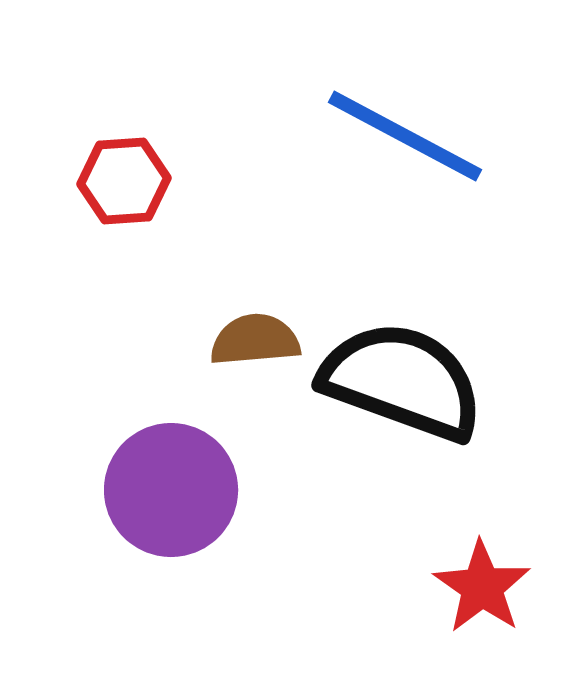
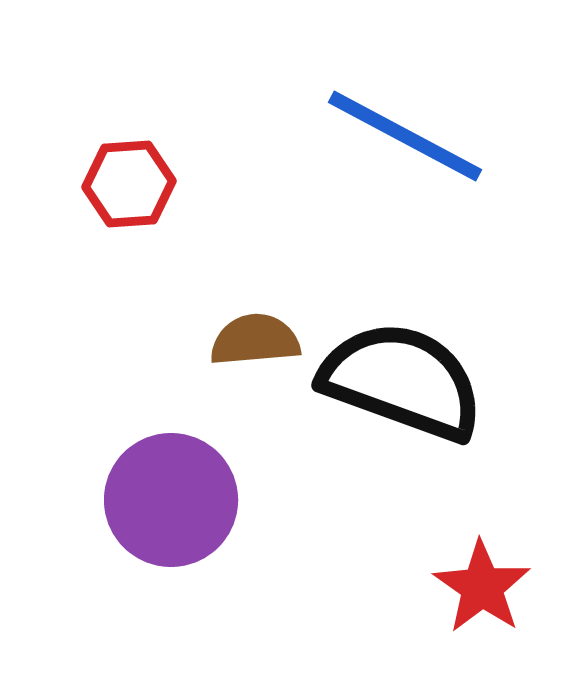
red hexagon: moved 5 px right, 3 px down
purple circle: moved 10 px down
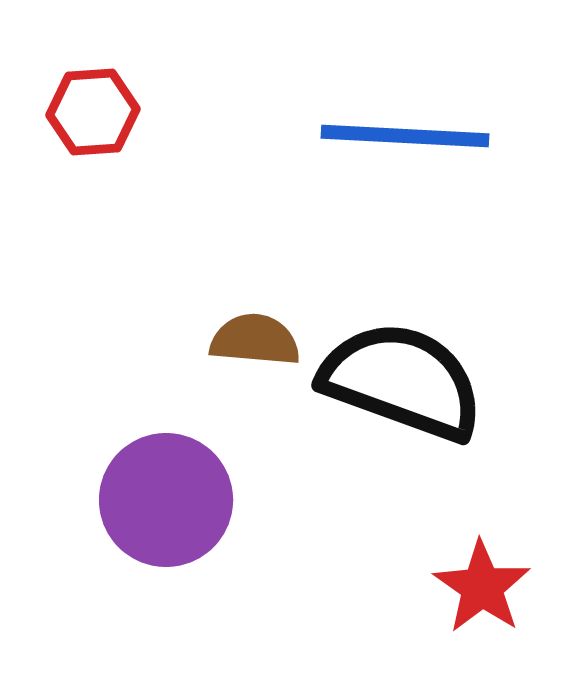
blue line: rotated 25 degrees counterclockwise
red hexagon: moved 36 px left, 72 px up
brown semicircle: rotated 10 degrees clockwise
purple circle: moved 5 px left
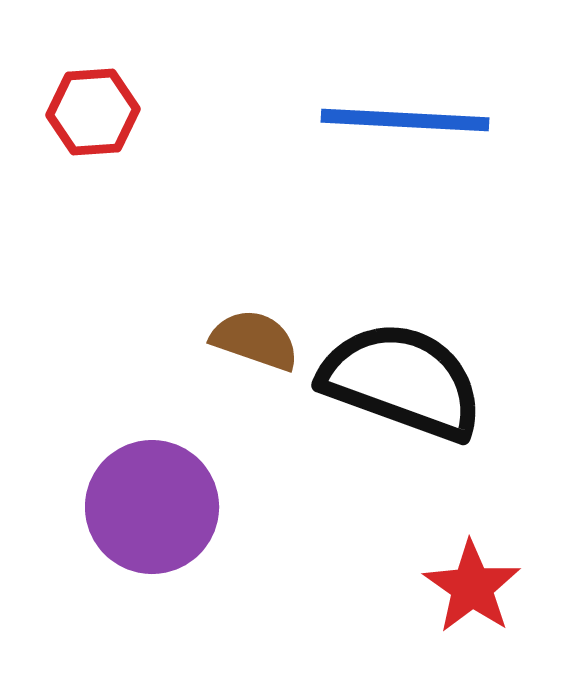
blue line: moved 16 px up
brown semicircle: rotated 14 degrees clockwise
purple circle: moved 14 px left, 7 px down
red star: moved 10 px left
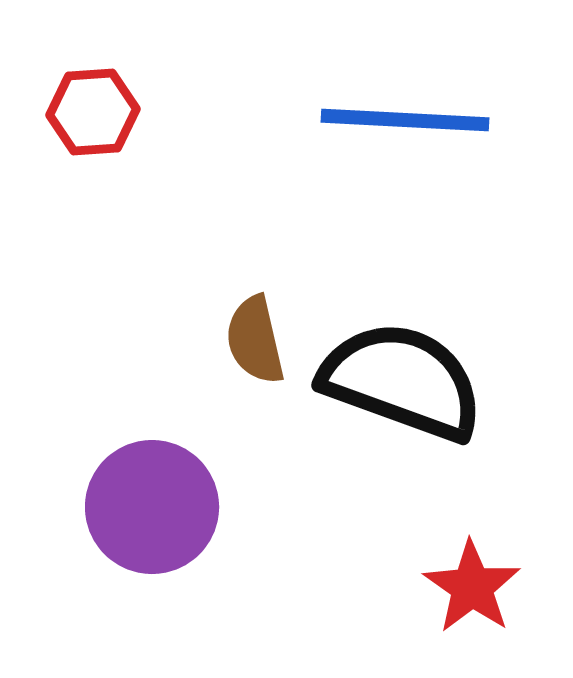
brown semicircle: rotated 122 degrees counterclockwise
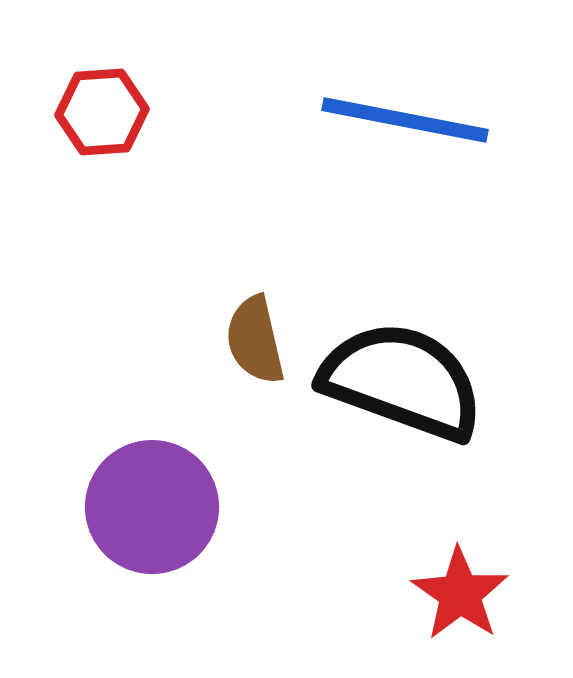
red hexagon: moved 9 px right
blue line: rotated 8 degrees clockwise
red star: moved 12 px left, 7 px down
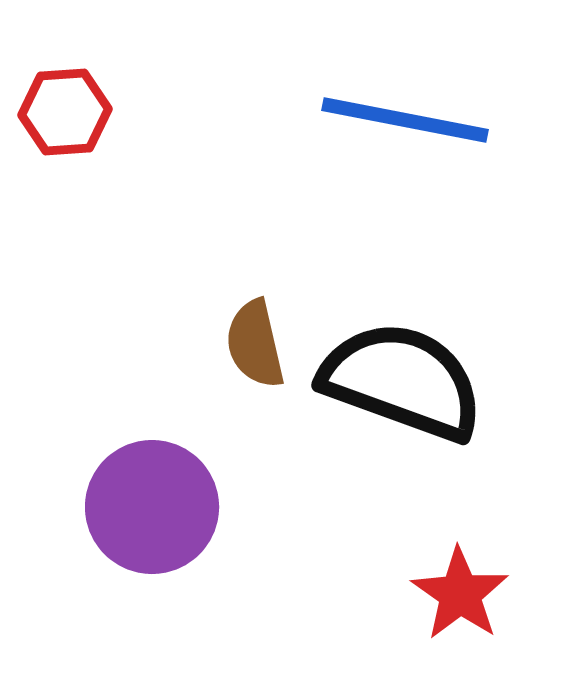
red hexagon: moved 37 px left
brown semicircle: moved 4 px down
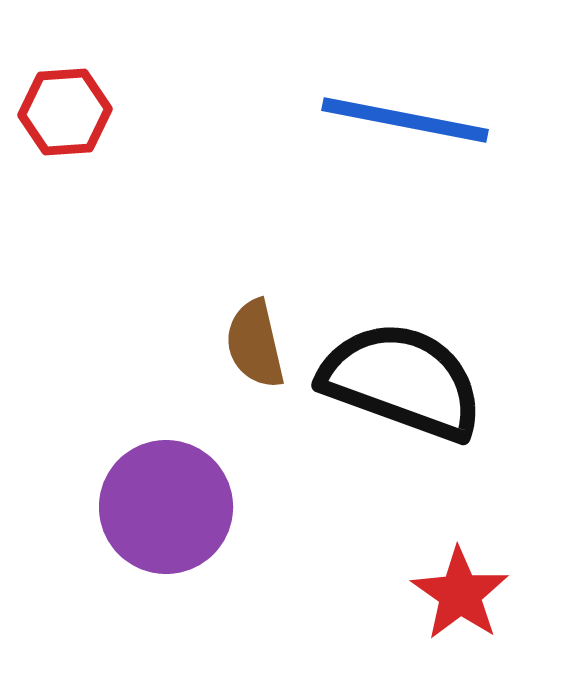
purple circle: moved 14 px right
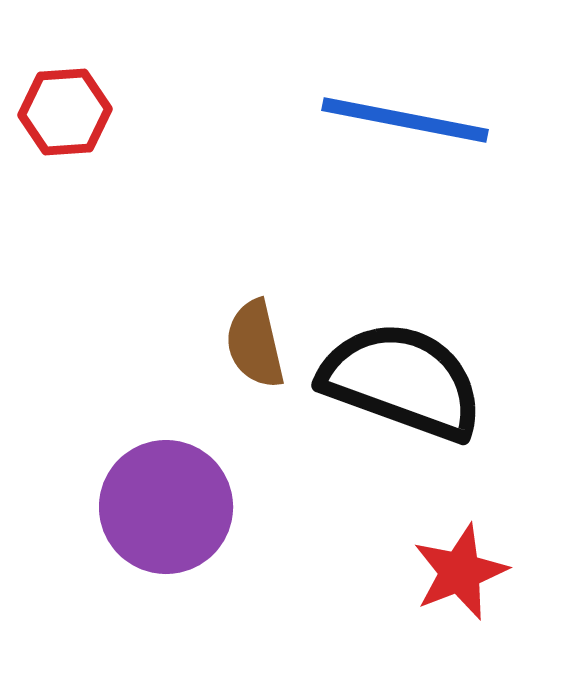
red star: moved 22 px up; rotated 16 degrees clockwise
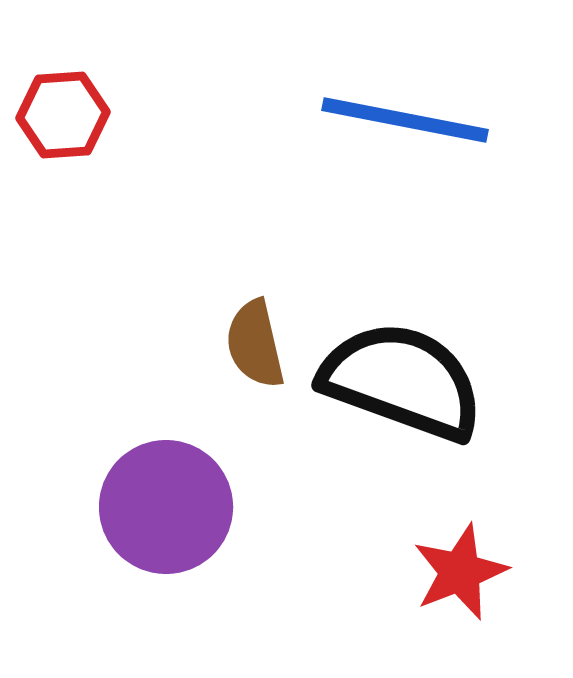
red hexagon: moved 2 px left, 3 px down
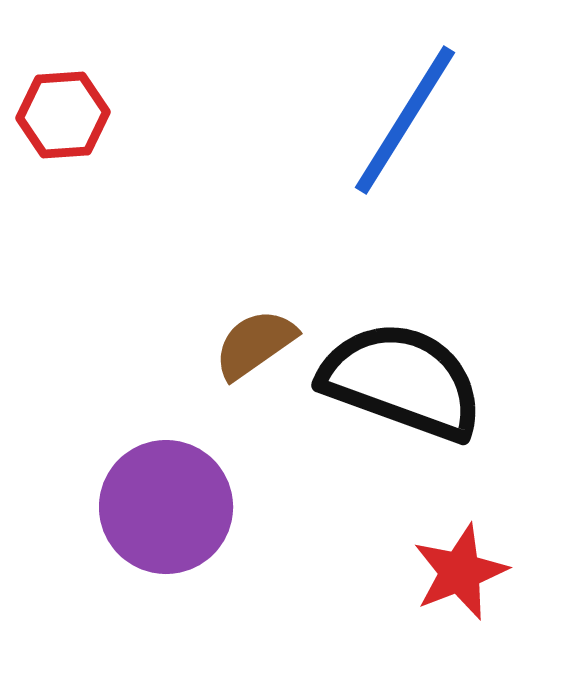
blue line: rotated 69 degrees counterclockwise
brown semicircle: rotated 68 degrees clockwise
